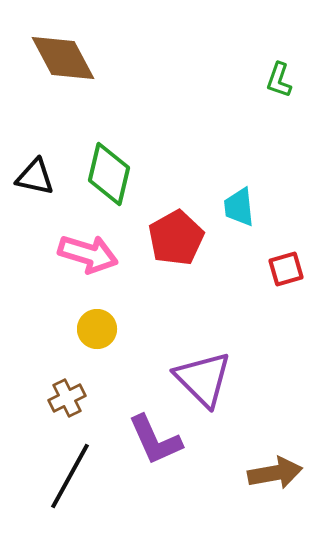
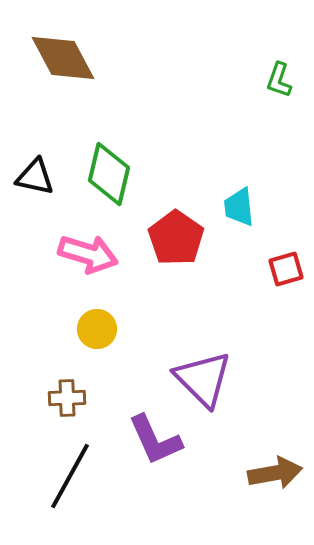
red pentagon: rotated 8 degrees counterclockwise
brown cross: rotated 24 degrees clockwise
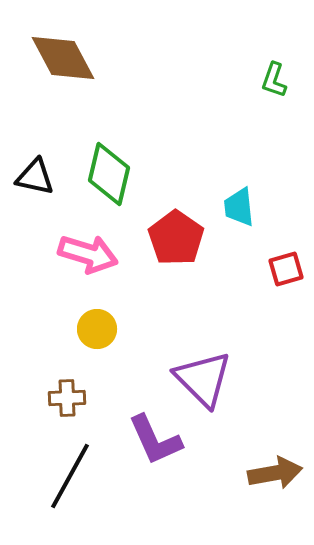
green L-shape: moved 5 px left
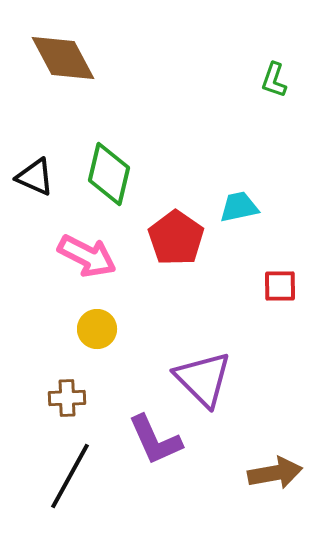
black triangle: rotated 12 degrees clockwise
cyan trapezoid: rotated 84 degrees clockwise
pink arrow: moved 1 px left, 2 px down; rotated 10 degrees clockwise
red square: moved 6 px left, 17 px down; rotated 15 degrees clockwise
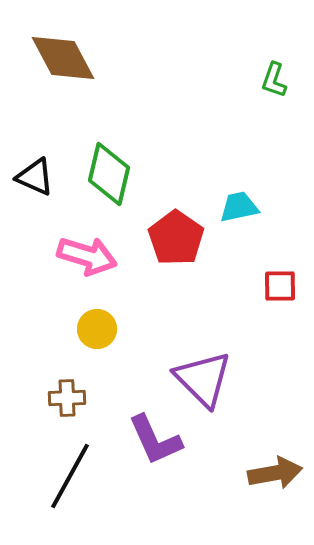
pink arrow: rotated 10 degrees counterclockwise
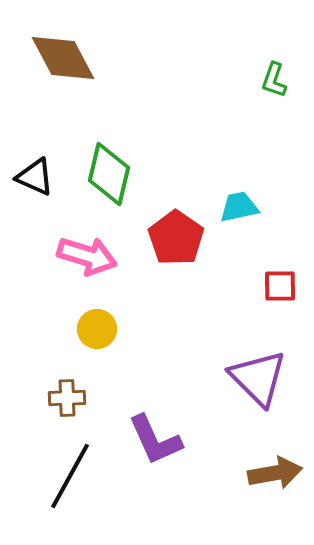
purple triangle: moved 55 px right, 1 px up
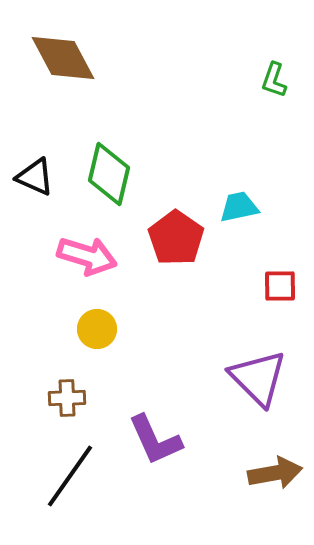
black line: rotated 6 degrees clockwise
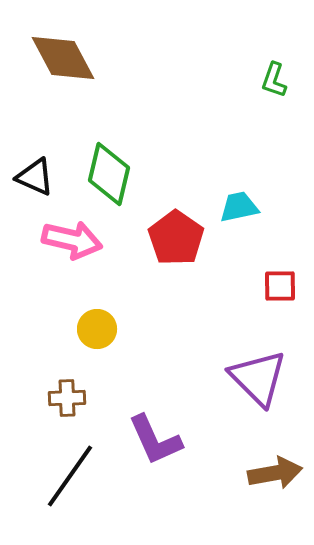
pink arrow: moved 15 px left, 16 px up; rotated 4 degrees counterclockwise
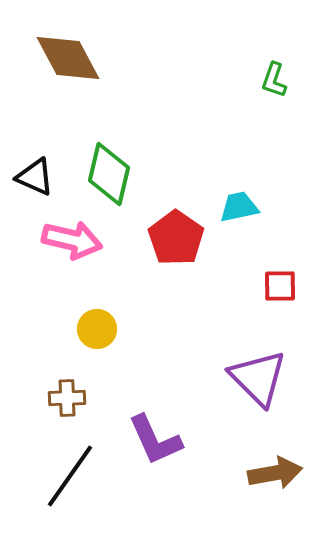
brown diamond: moved 5 px right
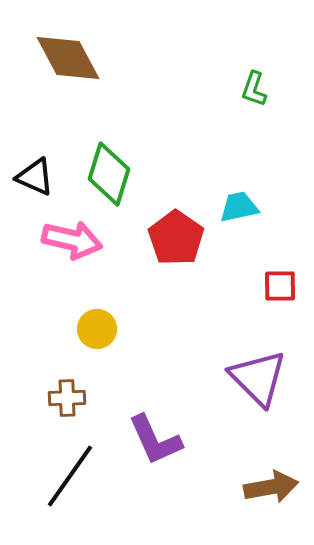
green L-shape: moved 20 px left, 9 px down
green diamond: rotated 4 degrees clockwise
brown arrow: moved 4 px left, 14 px down
